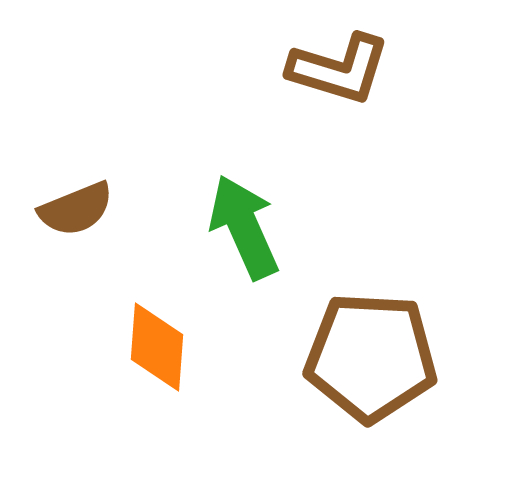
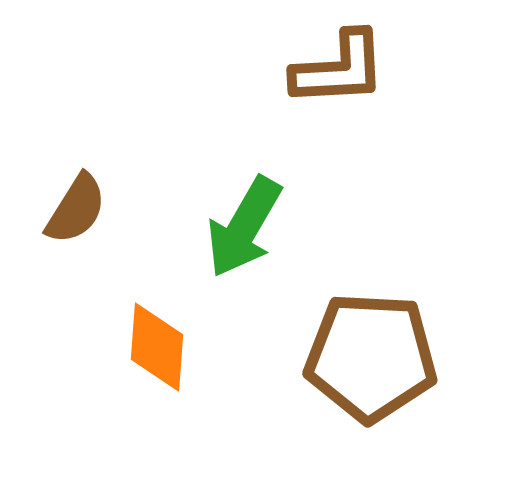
brown L-shape: rotated 20 degrees counterclockwise
brown semicircle: rotated 36 degrees counterclockwise
green arrow: rotated 126 degrees counterclockwise
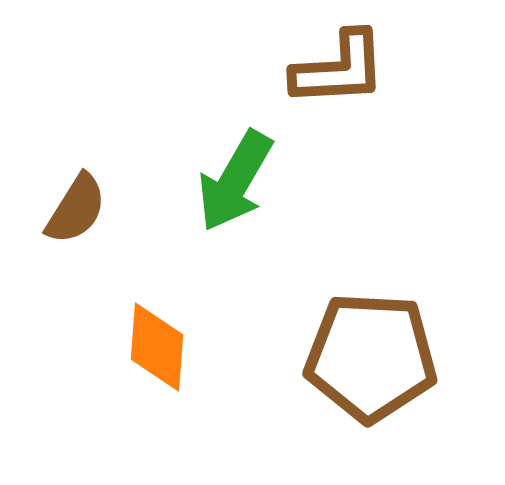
green arrow: moved 9 px left, 46 px up
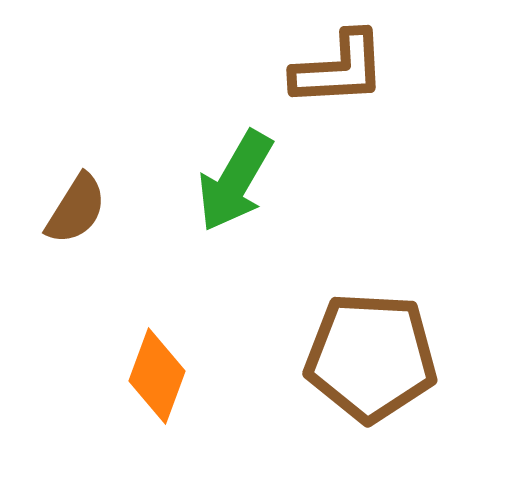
orange diamond: moved 29 px down; rotated 16 degrees clockwise
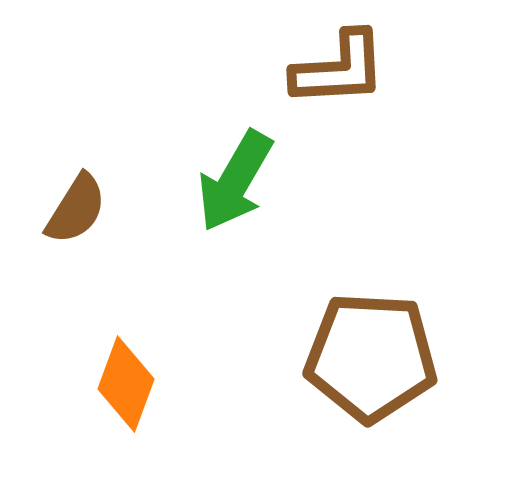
orange diamond: moved 31 px left, 8 px down
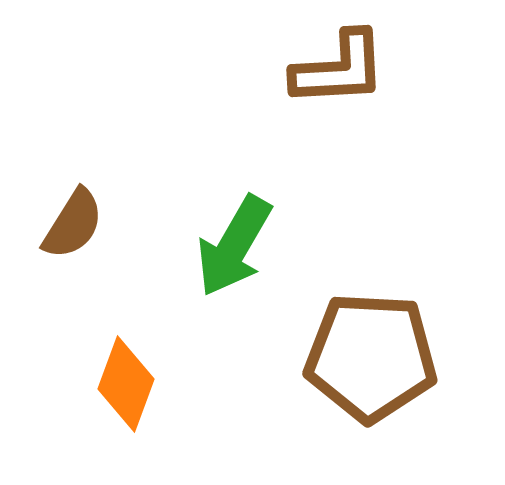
green arrow: moved 1 px left, 65 px down
brown semicircle: moved 3 px left, 15 px down
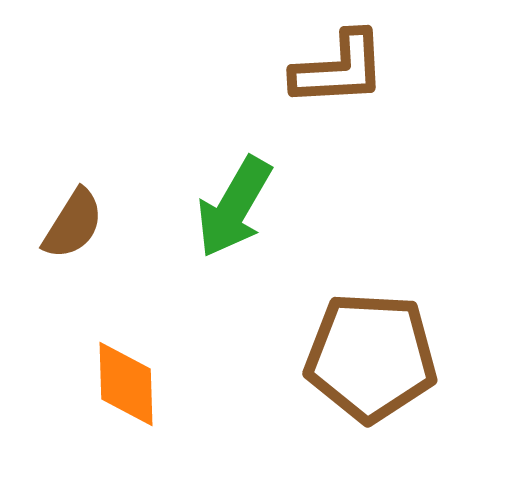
green arrow: moved 39 px up
orange diamond: rotated 22 degrees counterclockwise
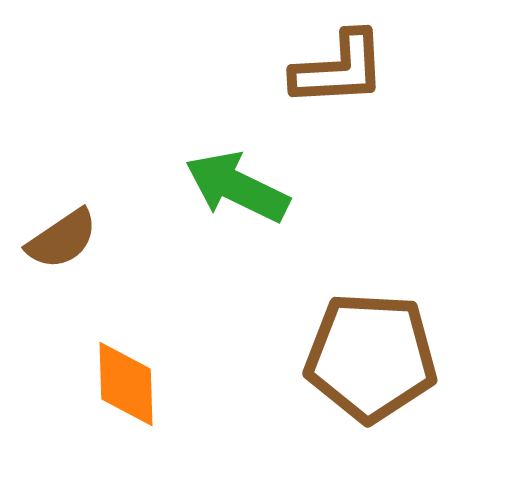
green arrow: moved 3 px right, 20 px up; rotated 86 degrees clockwise
brown semicircle: moved 11 px left, 15 px down; rotated 24 degrees clockwise
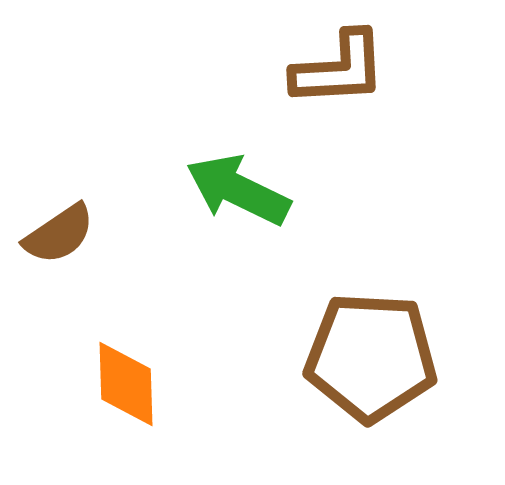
green arrow: moved 1 px right, 3 px down
brown semicircle: moved 3 px left, 5 px up
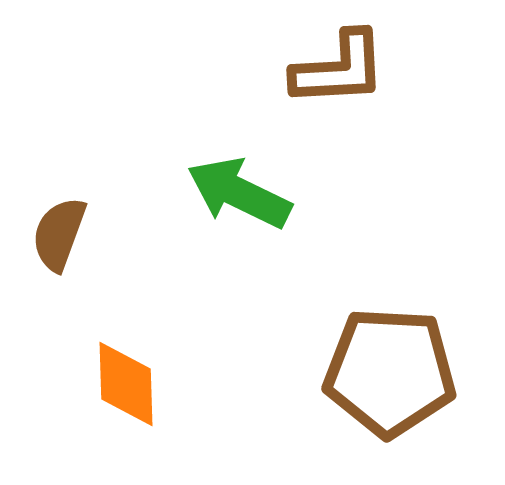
green arrow: moved 1 px right, 3 px down
brown semicircle: rotated 144 degrees clockwise
brown pentagon: moved 19 px right, 15 px down
